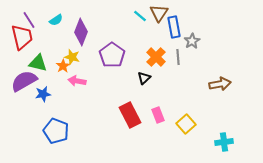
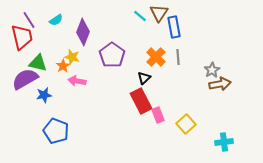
purple diamond: moved 2 px right
gray star: moved 20 px right, 29 px down
purple semicircle: moved 1 px right, 2 px up
blue star: moved 1 px right, 1 px down
red rectangle: moved 11 px right, 14 px up
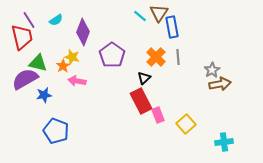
blue rectangle: moved 2 px left
